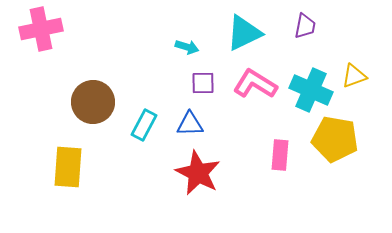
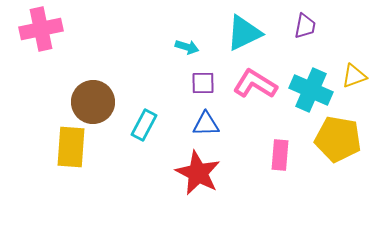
blue triangle: moved 16 px right
yellow pentagon: moved 3 px right
yellow rectangle: moved 3 px right, 20 px up
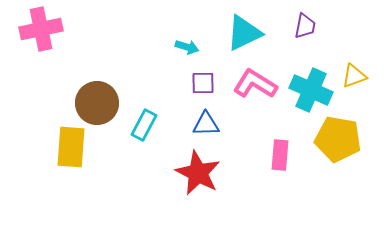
brown circle: moved 4 px right, 1 px down
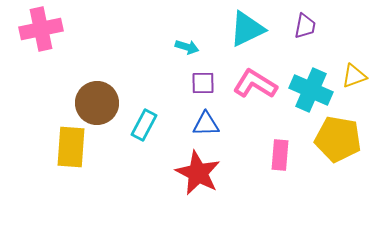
cyan triangle: moved 3 px right, 4 px up
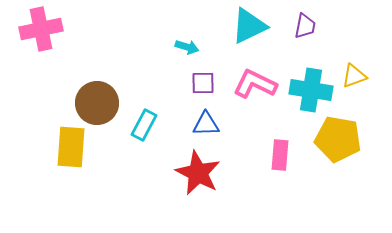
cyan triangle: moved 2 px right, 3 px up
pink L-shape: rotated 6 degrees counterclockwise
cyan cross: rotated 15 degrees counterclockwise
